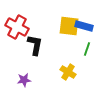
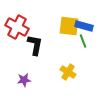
green line: moved 4 px left, 8 px up; rotated 40 degrees counterclockwise
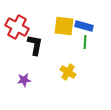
yellow square: moved 5 px left
green line: moved 2 px right, 1 px down; rotated 24 degrees clockwise
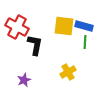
yellow cross: rotated 28 degrees clockwise
purple star: rotated 16 degrees counterclockwise
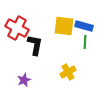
red cross: moved 1 px down
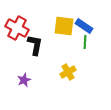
blue rectangle: rotated 18 degrees clockwise
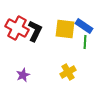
yellow square: moved 1 px right, 3 px down
black L-shape: moved 14 px up; rotated 15 degrees clockwise
purple star: moved 1 px left, 5 px up
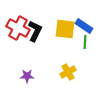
red cross: moved 1 px right
purple star: moved 4 px right, 1 px down; rotated 24 degrees clockwise
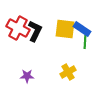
blue rectangle: moved 2 px left, 3 px down
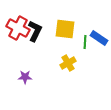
blue rectangle: moved 17 px right, 9 px down
yellow cross: moved 9 px up
purple star: moved 2 px left, 1 px down
